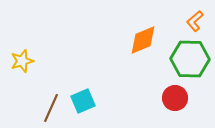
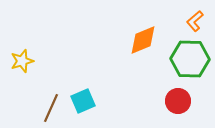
red circle: moved 3 px right, 3 px down
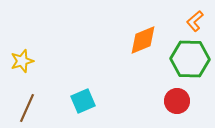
red circle: moved 1 px left
brown line: moved 24 px left
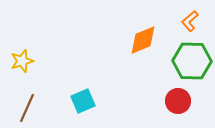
orange L-shape: moved 5 px left
green hexagon: moved 2 px right, 2 px down
red circle: moved 1 px right
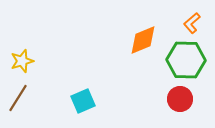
orange L-shape: moved 2 px right, 2 px down
green hexagon: moved 6 px left, 1 px up
red circle: moved 2 px right, 2 px up
brown line: moved 9 px left, 10 px up; rotated 8 degrees clockwise
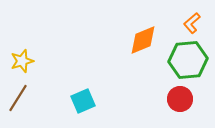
green hexagon: moved 2 px right; rotated 6 degrees counterclockwise
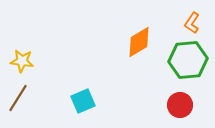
orange L-shape: rotated 15 degrees counterclockwise
orange diamond: moved 4 px left, 2 px down; rotated 8 degrees counterclockwise
yellow star: rotated 25 degrees clockwise
red circle: moved 6 px down
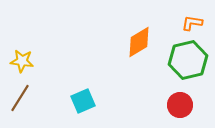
orange L-shape: rotated 65 degrees clockwise
green hexagon: rotated 9 degrees counterclockwise
brown line: moved 2 px right
